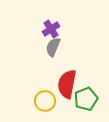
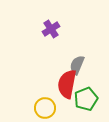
gray semicircle: moved 24 px right, 18 px down
yellow circle: moved 7 px down
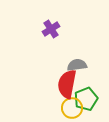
gray semicircle: rotated 60 degrees clockwise
yellow circle: moved 27 px right
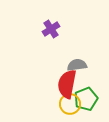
yellow circle: moved 2 px left, 4 px up
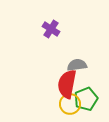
purple cross: rotated 24 degrees counterclockwise
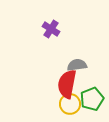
green pentagon: moved 6 px right
